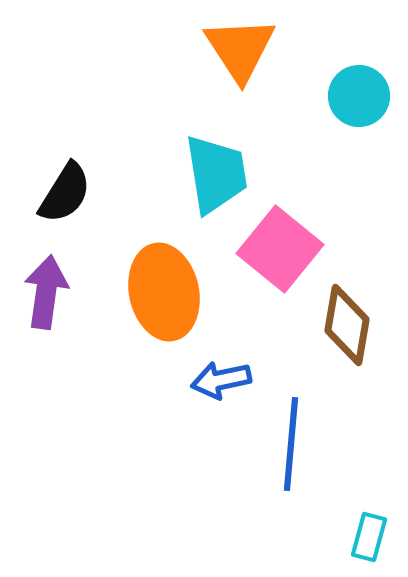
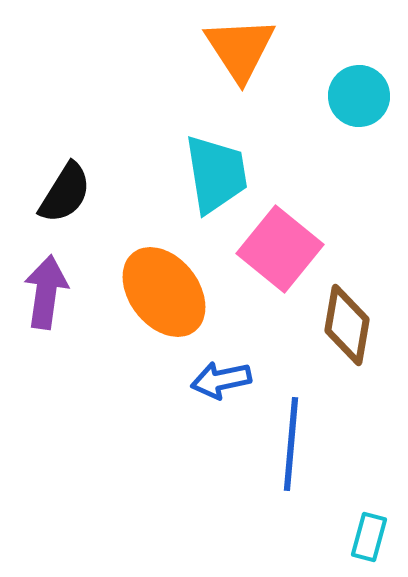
orange ellipse: rotated 26 degrees counterclockwise
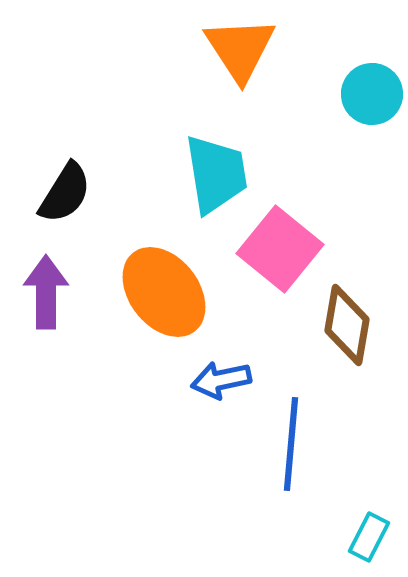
cyan circle: moved 13 px right, 2 px up
purple arrow: rotated 8 degrees counterclockwise
cyan rectangle: rotated 12 degrees clockwise
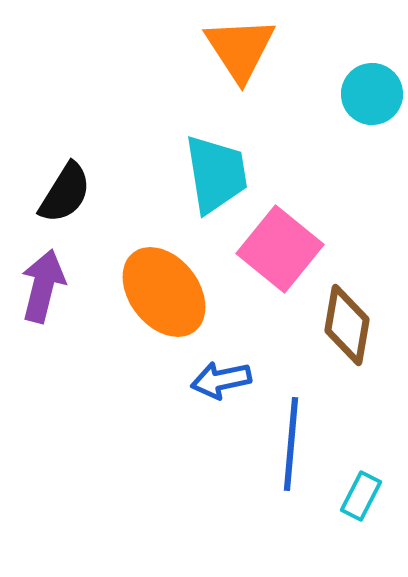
purple arrow: moved 3 px left, 6 px up; rotated 14 degrees clockwise
cyan rectangle: moved 8 px left, 41 px up
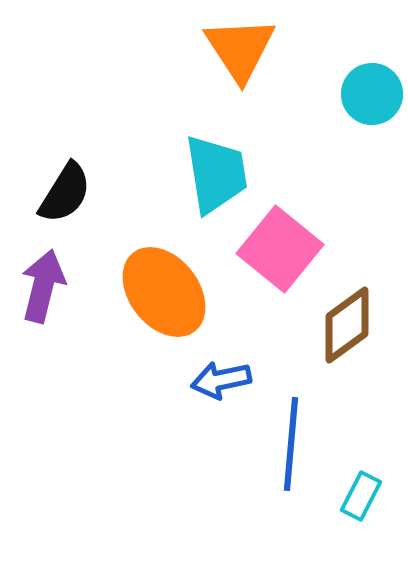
brown diamond: rotated 44 degrees clockwise
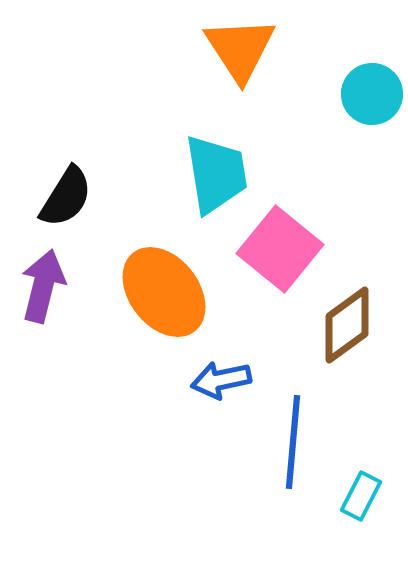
black semicircle: moved 1 px right, 4 px down
blue line: moved 2 px right, 2 px up
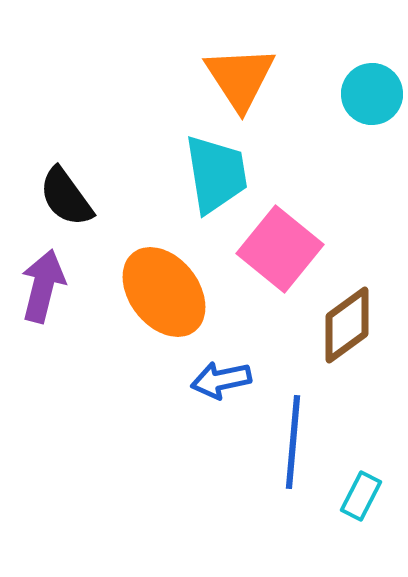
orange triangle: moved 29 px down
black semicircle: rotated 112 degrees clockwise
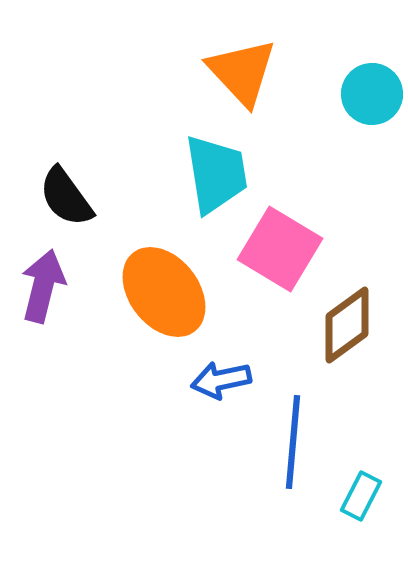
orange triangle: moved 2 px right, 6 px up; rotated 10 degrees counterclockwise
pink square: rotated 8 degrees counterclockwise
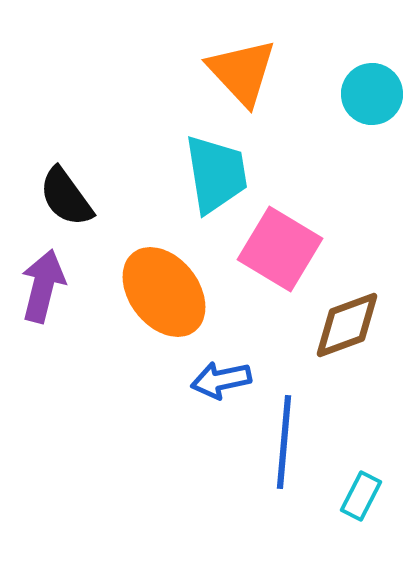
brown diamond: rotated 16 degrees clockwise
blue line: moved 9 px left
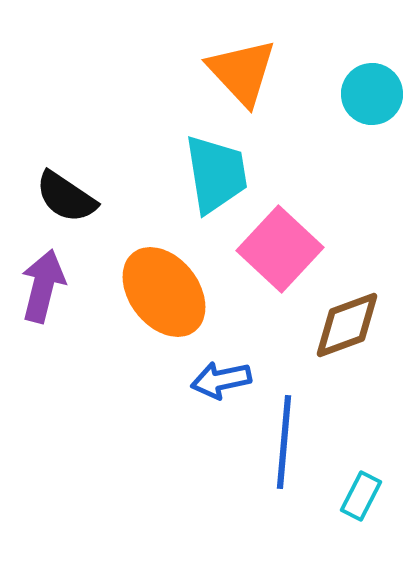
black semicircle: rotated 20 degrees counterclockwise
pink square: rotated 12 degrees clockwise
